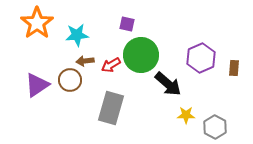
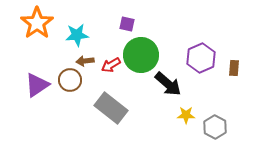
gray rectangle: rotated 68 degrees counterclockwise
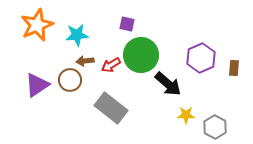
orange star: moved 2 px down; rotated 12 degrees clockwise
